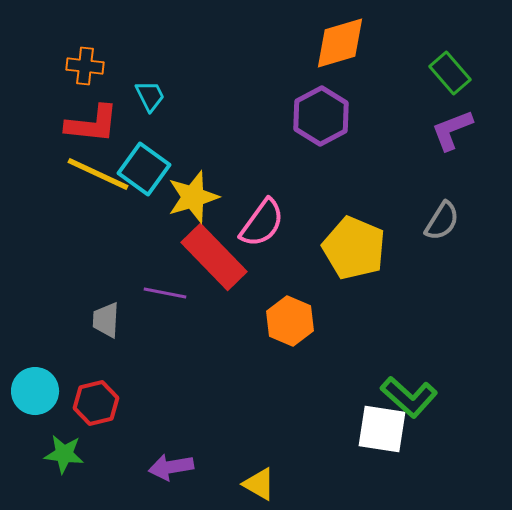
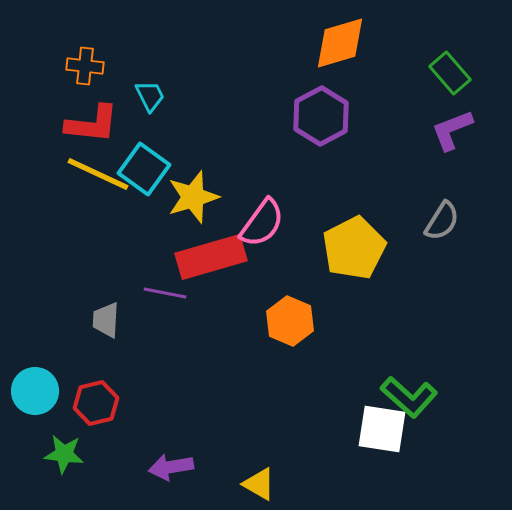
yellow pentagon: rotated 22 degrees clockwise
red rectangle: moved 3 px left; rotated 62 degrees counterclockwise
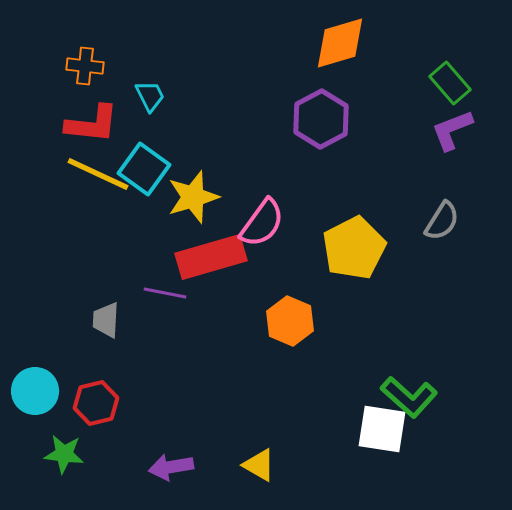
green rectangle: moved 10 px down
purple hexagon: moved 3 px down
yellow triangle: moved 19 px up
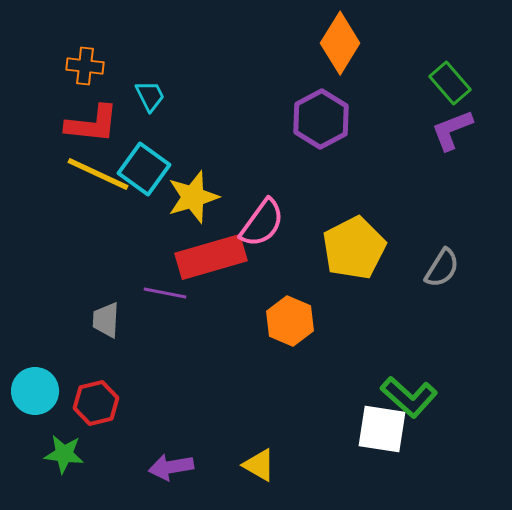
orange diamond: rotated 42 degrees counterclockwise
gray semicircle: moved 47 px down
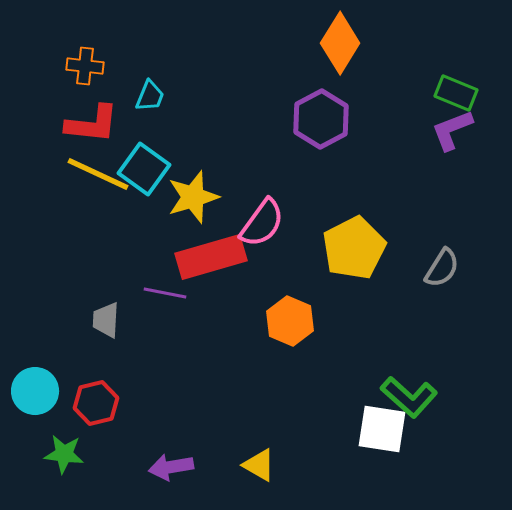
green rectangle: moved 6 px right, 10 px down; rotated 27 degrees counterclockwise
cyan trapezoid: rotated 48 degrees clockwise
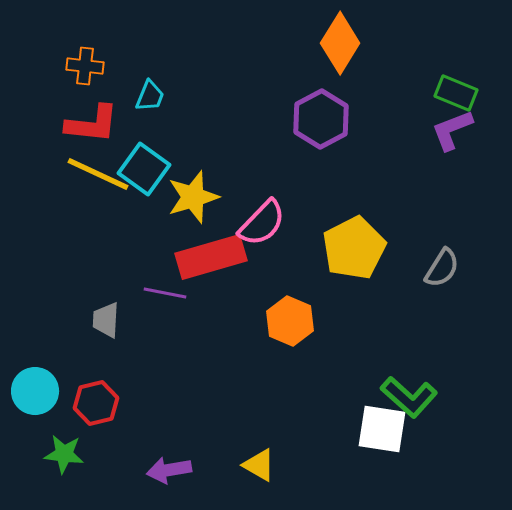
pink semicircle: rotated 8 degrees clockwise
purple arrow: moved 2 px left, 3 px down
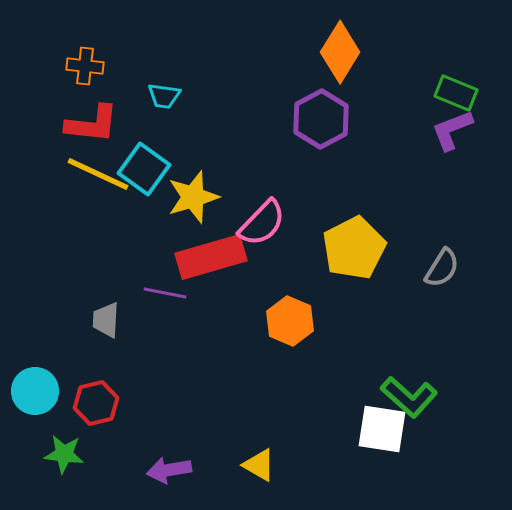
orange diamond: moved 9 px down
cyan trapezoid: moved 14 px right; rotated 76 degrees clockwise
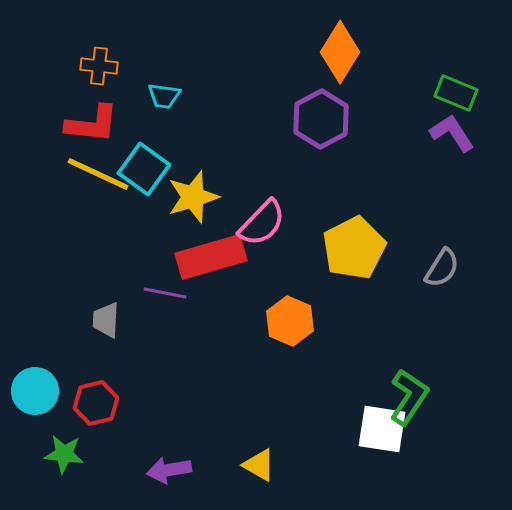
orange cross: moved 14 px right
purple L-shape: moved 3 px down; rotated 78 degrees clockwise
green L-shape: rotated 98 degrees counterclockwise
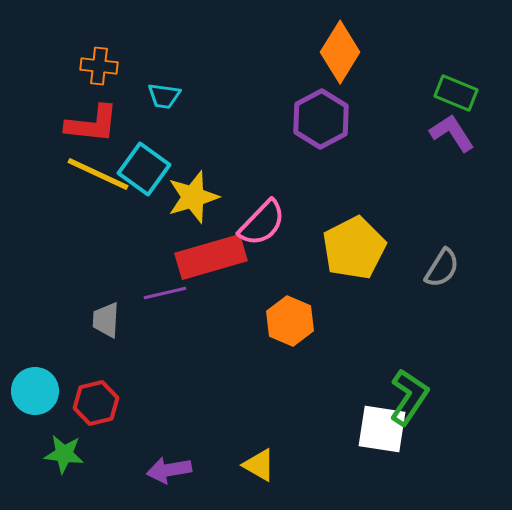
purple line: rotated 24 degrees counterclockwise
